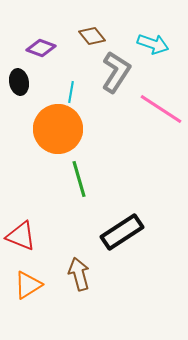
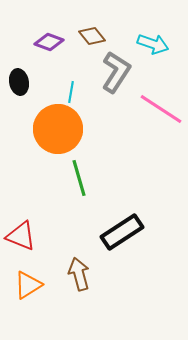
purple diamond: moved 8 px right, 6 px up
green line: moved 1 px up
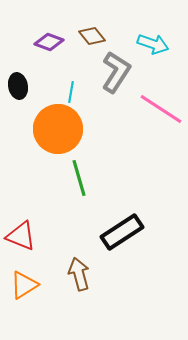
black ellipse: moved 1 px left, 4 px down
orange triangle: moved 4 px left
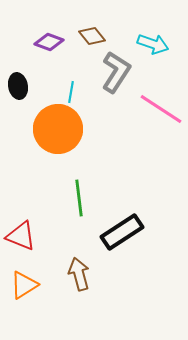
green line: moved 20 px down; rotated 9 degrees clockwise
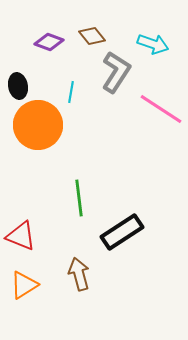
orange circle: moved 20 px left, 4 px up
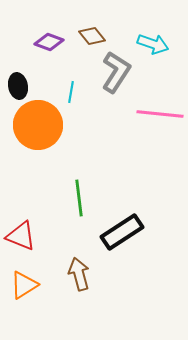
pink line: moved 1 px left, 5 px down; rotated 27 degrees counterclockwise
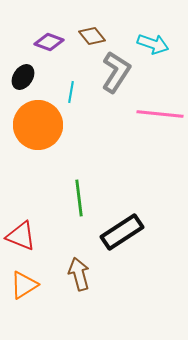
black ellipse: moved 5 px right, 9 px up; rotated 45 degrees clockwise
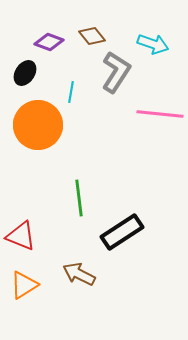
black ellipse: moved 2 px right, 4 px up
brown arrow: rotated 48 degrees counterclockwise
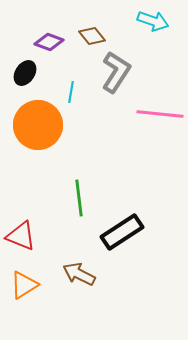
cyan arrow: moved 23 px up
